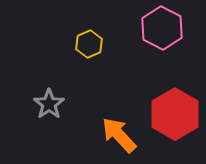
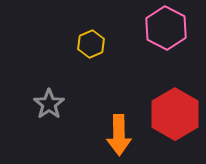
pink hexagon: moved 4 px right
yellow hexagon: moved 2 px right
orange arrow: rotated 138 degrees counterclockwise
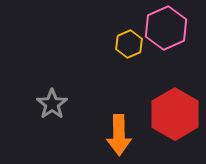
pink hexagon: rotated 9 degrees clockwise
yellow hexagon: moved 38 px right
gray star: moved 3 px right
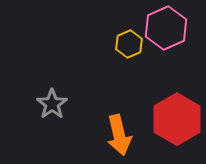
red hexagon: moved 2 px right, 5 px down
orange arrow: rotated 12 degrees counterclockwise
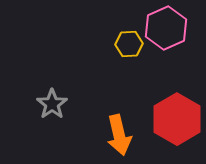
yellow hexagon: rotated 20 degrees clockwise
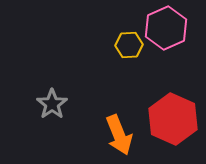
yellow hexagon: moved 1 px down
red hexagon: moved 4 px left; rotated 6 degrees counterclockwise
orange arrow: rotated 9 degrees counterclockwise
